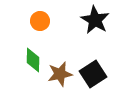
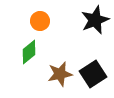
black star: rotated 20 degrees clockwise
green diamond: moved 4 px left, 8 px up; rotated 50 degrees clockwise
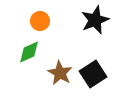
green diamond: rotated 15 degrees clockwise
brown star: moved 1 px up; rotated 30 degrees counterclockwise
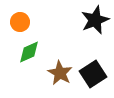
orange circle: moved 20 px left, 1 px down
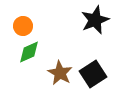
orange circle: moved 3 px right, 4 px down
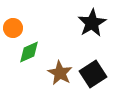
black star: moved 3 px left, 3 px down; rotated 8 degrees counterclockwise
orange circle: moved 10 px left, 2 px down
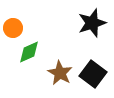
black star: rotated 12 degrees clockwise
black square: rotated 20 degrees counterclockwise
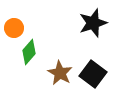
black star: moved 1 px right
orange circle: moved 1 px right
green diamond: rotated 25 degrees counterclockwise
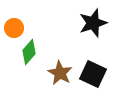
black square: rotated 12 degrees counterclockwise
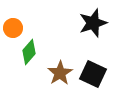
orange circle: moved 1 px left
brown star: rotated 10 degrees clockwise
